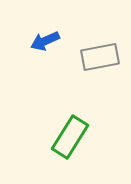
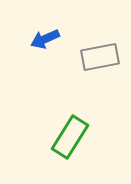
blue arrow: moved 2 px up
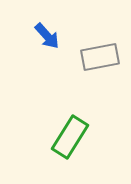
blue arrow: moved 2 px right, 3 px up; rotated 108 degrees counterclockwise
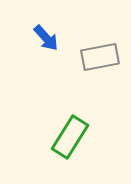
blue arrow: moved 1 px left, 2 px down
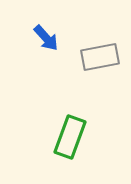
green rectangle: rotated 12 degrees counterclockwise
